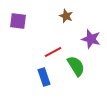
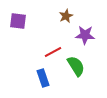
brown star: rotated 24 degrees clockwise
purple star: moved 6 px left, 4 px up; rotated 12 degrees counterclockwise
blue rectangle: moved 1 px left, 1 px down
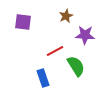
purple square: moved 5 px right, 1 px down
red line: moved 2 px right, 1 px up
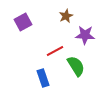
purple square: rotated 36 degrees counterclockwise
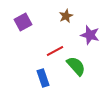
purple star: moved 5 px right; rotated 12 degrees clockwise
green semicircle: rotated 10 degrees counterclockwise
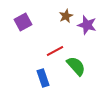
purple star: moved 3 px left, 10 px up
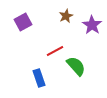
purple star: moved 5 px right; rotated 18 degrees clockwise
blue rectangle: moved 4 px left
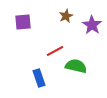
purple square: rotated 24 degrees clockwise
green semicircle: rotated 35 degrees counterclockwise
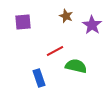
brown star: rotated 24 degrees counterclockwise
